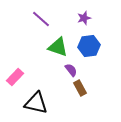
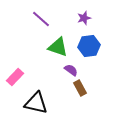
purple semicircle: rotated 16 degrees counterclockwise
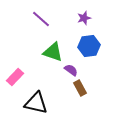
green triangle: moved 5 px left, 5 px down
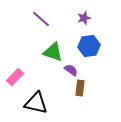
brown rectangle: rotated 35 degrees clockwise
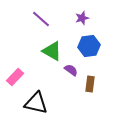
purple star: moved 2 px left
green triangle: moved 1 px left, 1 px up; rotated 10 degrees clockwise
brown rectangle: moved 10 px right, 4 px up
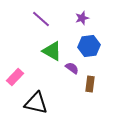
purple semicircle: moved 1 px right, 2 px up
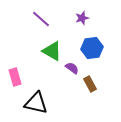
blue hexagon: moved 3 px right, 2 px down
pink rectangle: rotated 60 degrees counterclockwise
brown rectangle: rotated 35 degrees counterclockwise
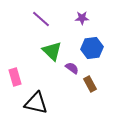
purple star: rotated 16 degrees clockwise
green triangle: rotated 15 degrees clockwise
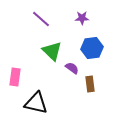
pink rectangle: rotated 24 degrees clockwise
brown rectangle: rotated 21 degrees clockwise
